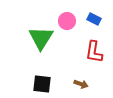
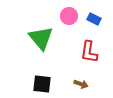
pink circle: moved 2 px right, 5 px up
green triangle: rotated 12 degrees counterclockwise
red L-shape: moved 5 px left
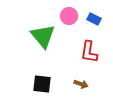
green triangle: moved 2 px right, 2 px up
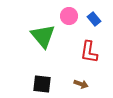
blue rectangle: rotated 24 degrees clockwise
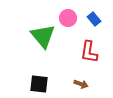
pink circle: moved 1 px left, 2 px down
black square: moved 3 px left
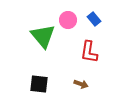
pink circle: moved 2 px down
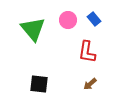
green triangle: moved 10 px left, 7 px up
red L-shape: moved 2 px left
brown arrow: moved 9 px right; rotated 120 degrees clockwise
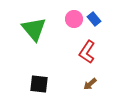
pink circle: moved 6 px right, 1 px up
green triangle: moved 1 px right
red L-shape: rotated 25 degrees clockwise
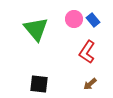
blue rectangle: moved 1 px left, 1 px down
green triangle: moved 2 px right
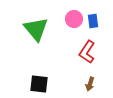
blue rectangle: moved 1 px down; rotated 32 degrees clockwise
brown arrow: rotated 32 degrees counterclockwise
